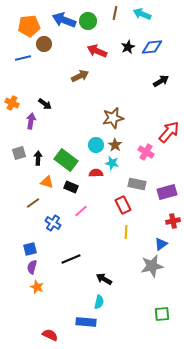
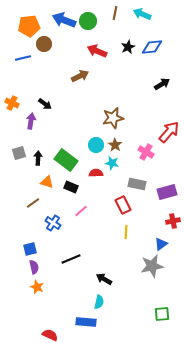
black arrow at (161, 81): moved 1 px right, 3 px down
purple semicircle at (32, 267): moved 2 px right; rotated 152 degrees clockwise
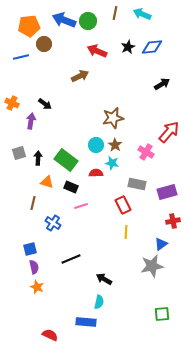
blue line at (23, 58): moved 2 px left, 1 px up
brown line at (33, 203): rotated 40 degrees counterclockwise
pink line at (81, 211): moved 5 px up; rotated 24 degrees clockwise
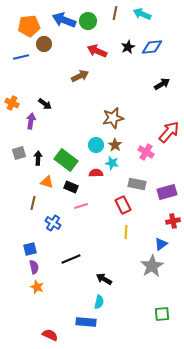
gray star at (152, 266): rotated 20 degrees counterclockwise
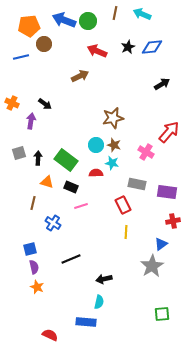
brown star at (115, 145): moved 1 px left; rotated 16 degrees counterclockwise
purple rectangle at (167, 192): rotated 24 degrees clockwise
black arrow at (104, 279): rotated 42 degrees counterclockwise
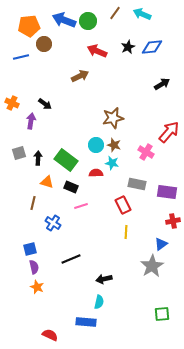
brown line at (115, 13): rotated 24 degrees clockwise
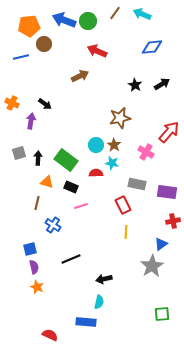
black star at (128, 47): moved 7 px right, 38 px down; rotated 16 degrees counterclockwise
brown star at (113, 118): moved 7 px right
brown star at (114, 145): rotated 16 degrees clockwise
brown line at (33, 203): moved 4 px right
blue cross at (53, 223): moved 2 px down
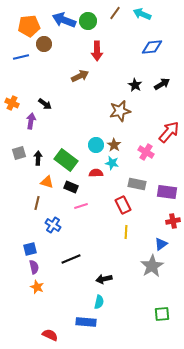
red arrow at (97, 51): rotated 114 degrees counterclockwise
brown star at (120, 118): moved 7 px up
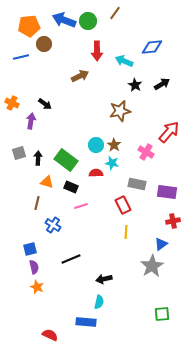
cyan arrow at (142, 14): moved 18 px left, 47 px down
